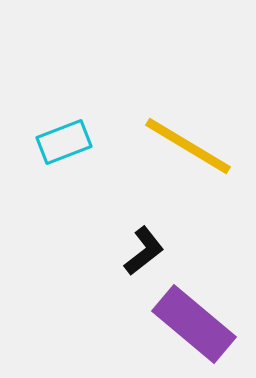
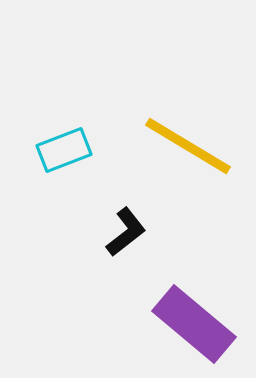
cyan rectangle: moved 8 px down
black L-shape: moved 18 px left, 19 px up
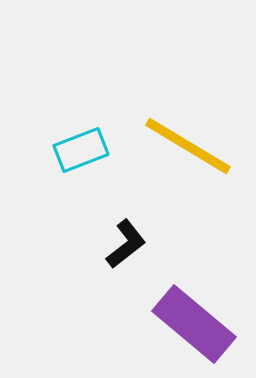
cyan rectangle: moved 17 px right
black L-shape: moved 12 px down
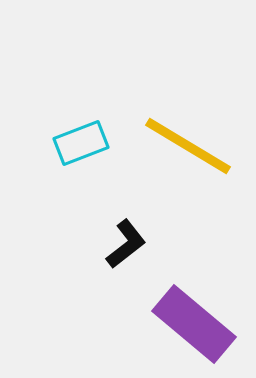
cyan rectangle: moved 7 px up
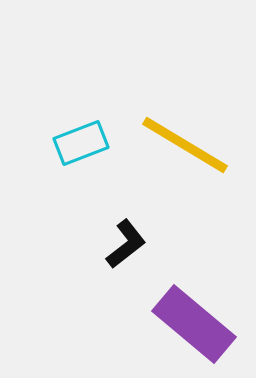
yellow line: moved 3 px left, 1 px up
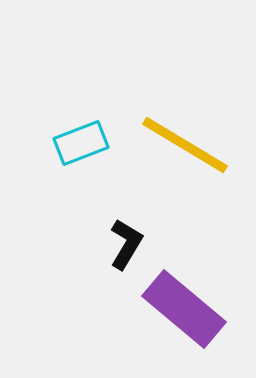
black L-shape: rotated 21 degrees counterclockwise
purple rectangle: moved 10 px left, 15 px up
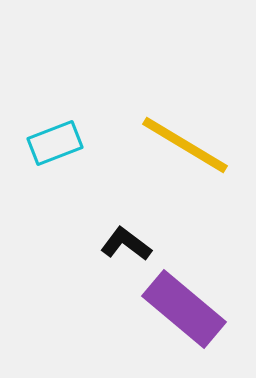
cyan rectangle: moved 26 px left
black L-shape: rotated 84 degrees counterclockwise
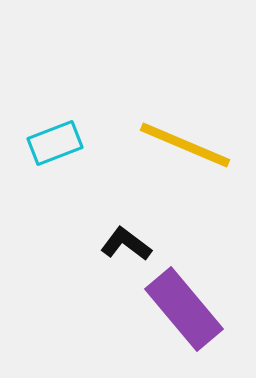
yellow line: rotated 8 degrees counterclockwise
purple rectangle: rotated 10 degrees clockwise
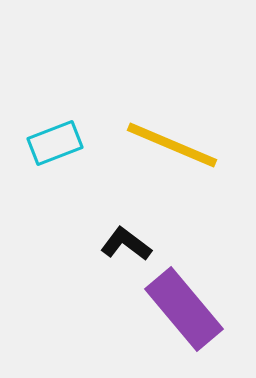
yellow line: moved 13 px left
